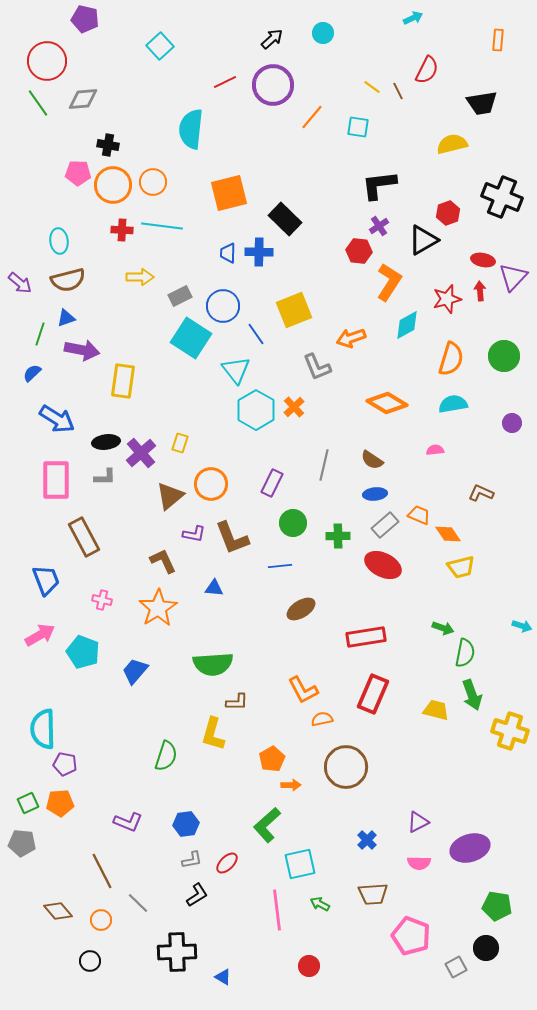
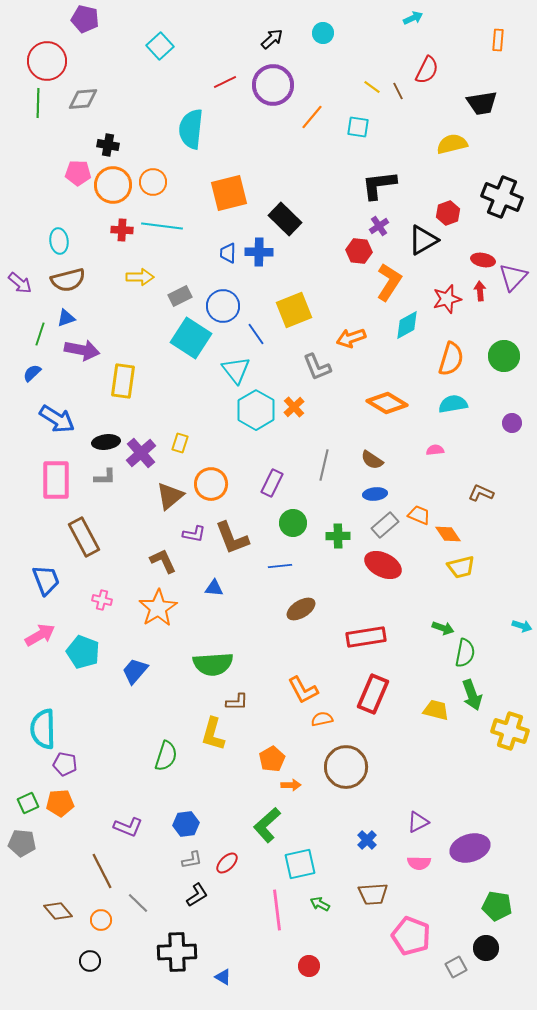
green line at (38, 103): rotated 36 degrees clockwise
purple L-shape at (128, 822): moved 5 px down
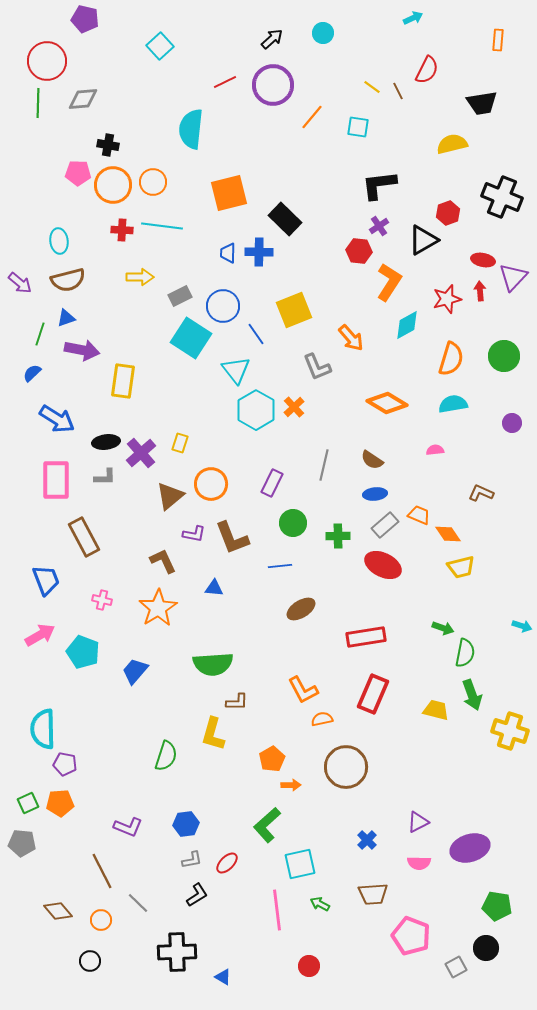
orange arrow at (351, 338): rotated 112 degrees counterclockwise
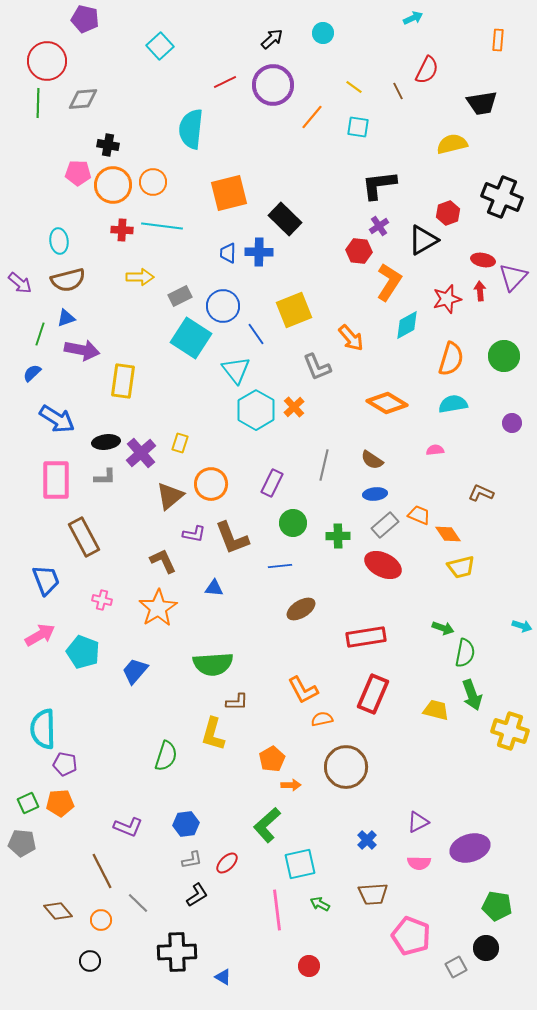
yellow line at (372, 87): moved 18 px left
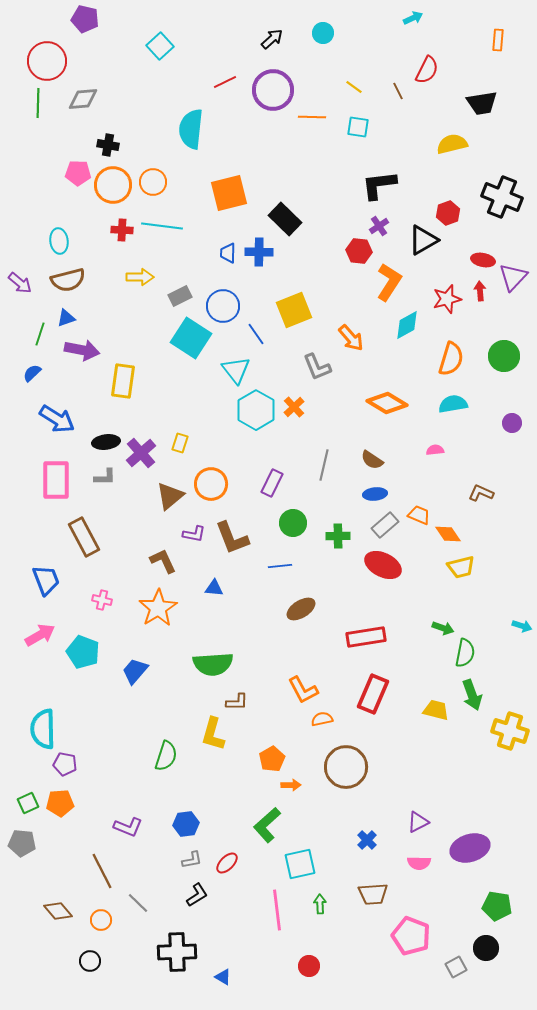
purple circle at (273, 85): moved 5 px down
orange line at (312, 117): rotated 52 degrees clockwise
green arrow at (320, 904): rotated 60 degrees clockwise
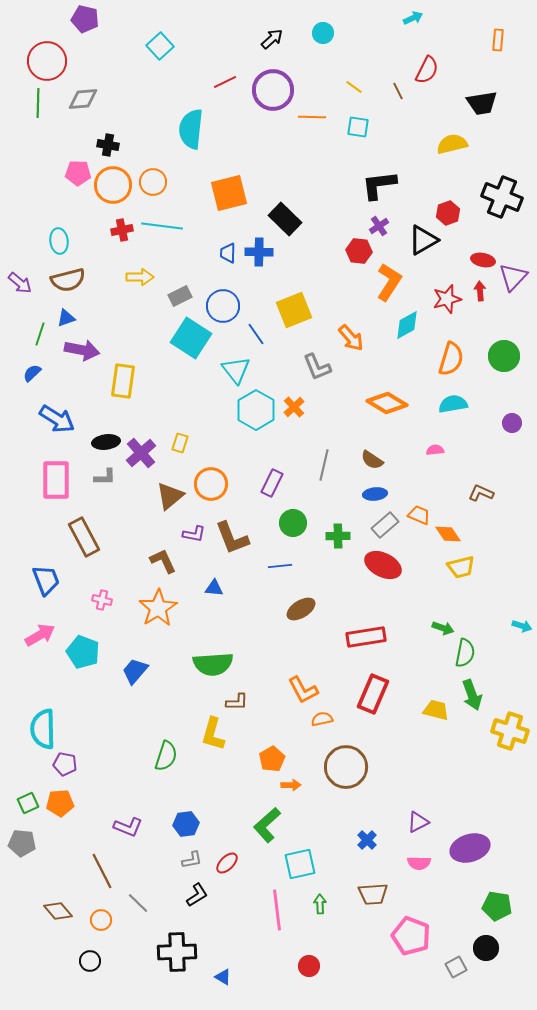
red cross at (122, 230): rotated 15 degrees counterclockwise
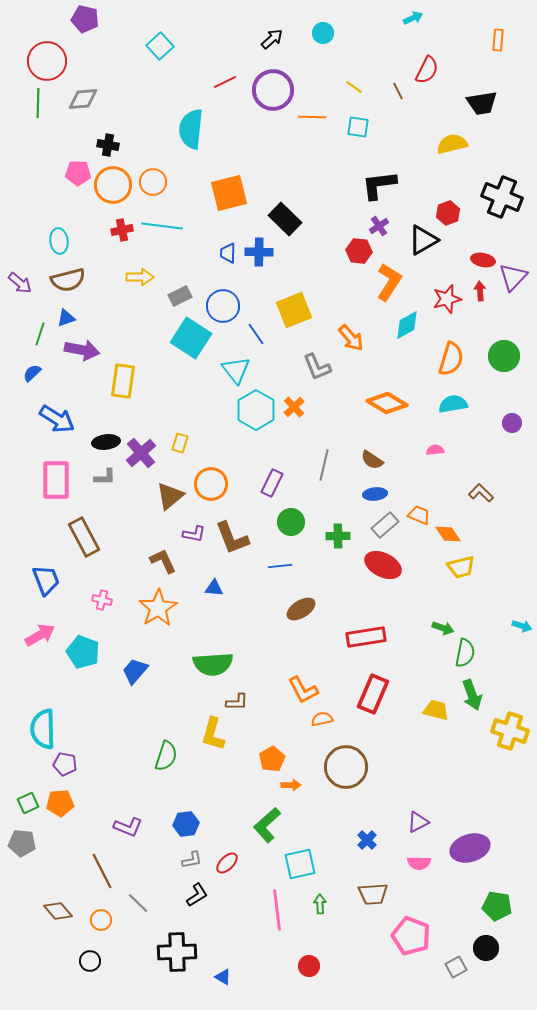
brown L-shape at (481, 493): rotated 20 degrees clockwise
green circle at (293, 523): moved 2 px left, 1 px up
